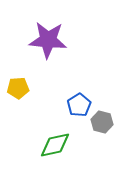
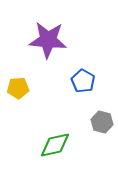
blue pentagon: moved 4 px right, 24 px up; rotated 10 degrees counterclockwise
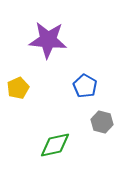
blue pentagon: moved 2 px right, 5 px down
yellow pentagon: rotated 20 degrees counterclockwise
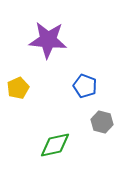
blue pentagon: rotated 10 degrees counterclockwise
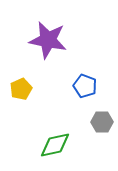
purple star: rotated 6 degrees clockwise
yellow pentagon: moved 3 px right, 1 px down
gray hexagon: rotated 15 degrees counterclockwise
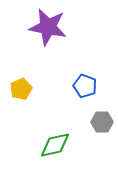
purple star: moved 13 px up
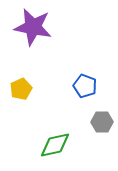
purple star: moved 15 px left
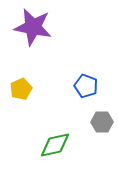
blue pentagon: moved 1 px right
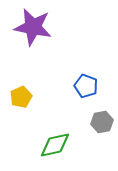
yellow pentagon: moved 8 px down
gray hexagon: rotated 10 degrees counterclockwise
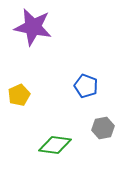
yellow pentagon: moved 2 px left, 2 px up
gray hexagon: moved 1 px right, 6 px down
green diamond: rotated 20 degrees clockwise
